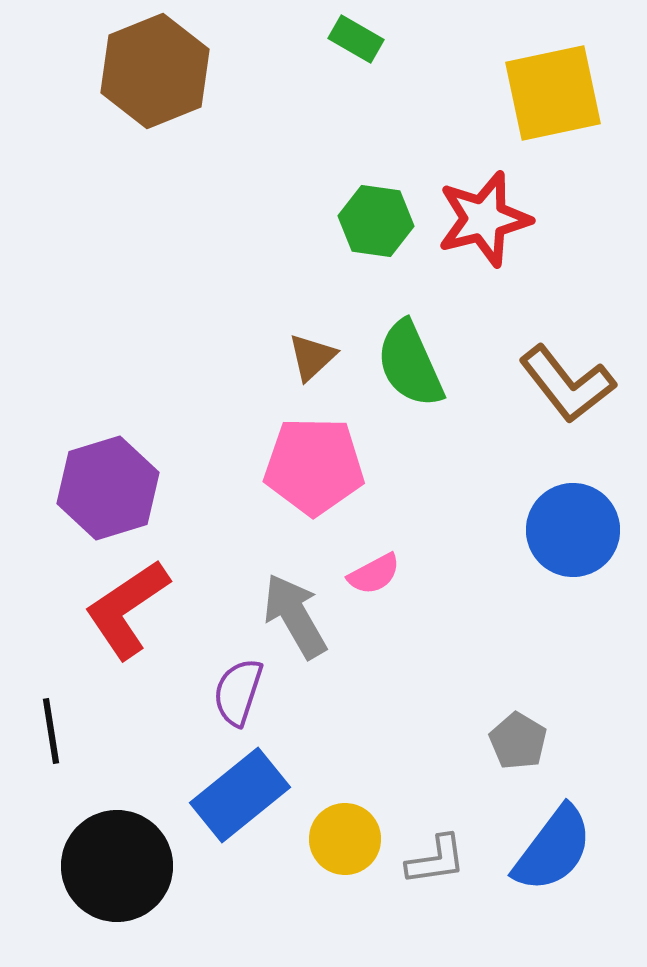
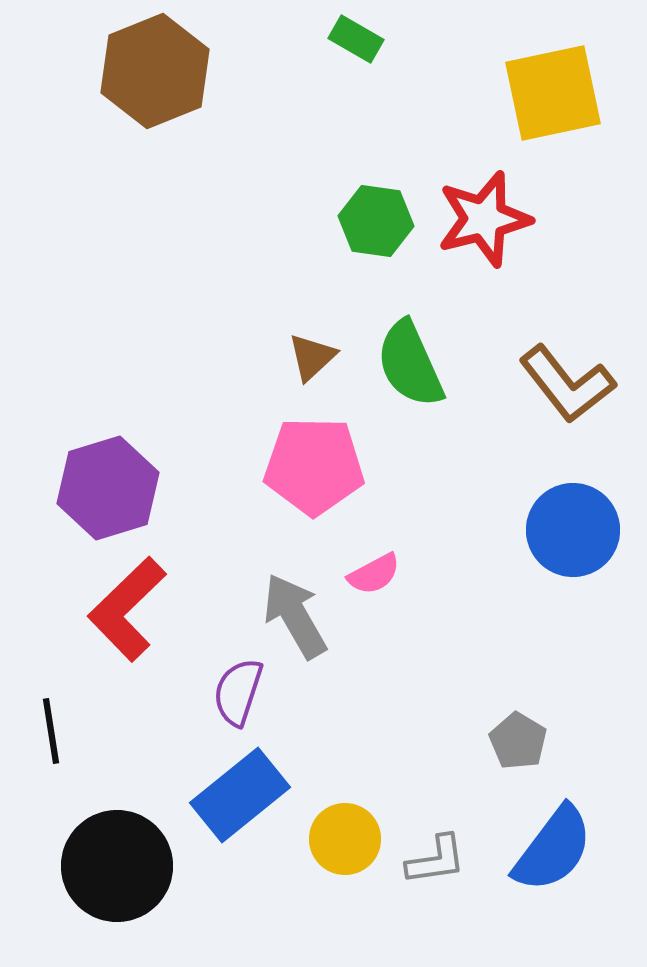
red L-shape: rotated 10 degrees counterclockwise
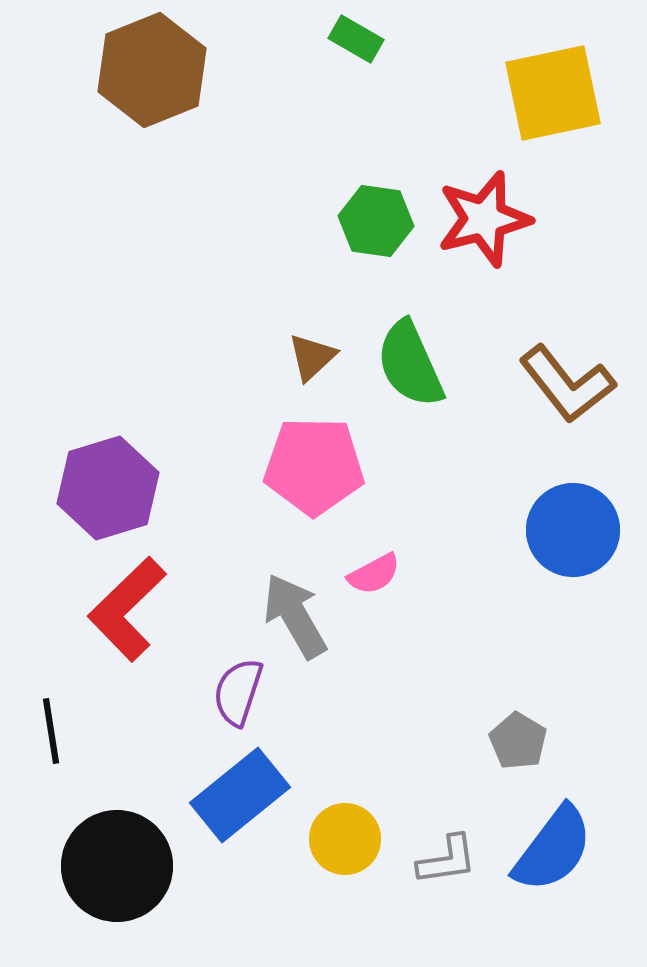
brown hexagon: moved 3 px left, 1 px up
gray L-shape: moved 11 px right
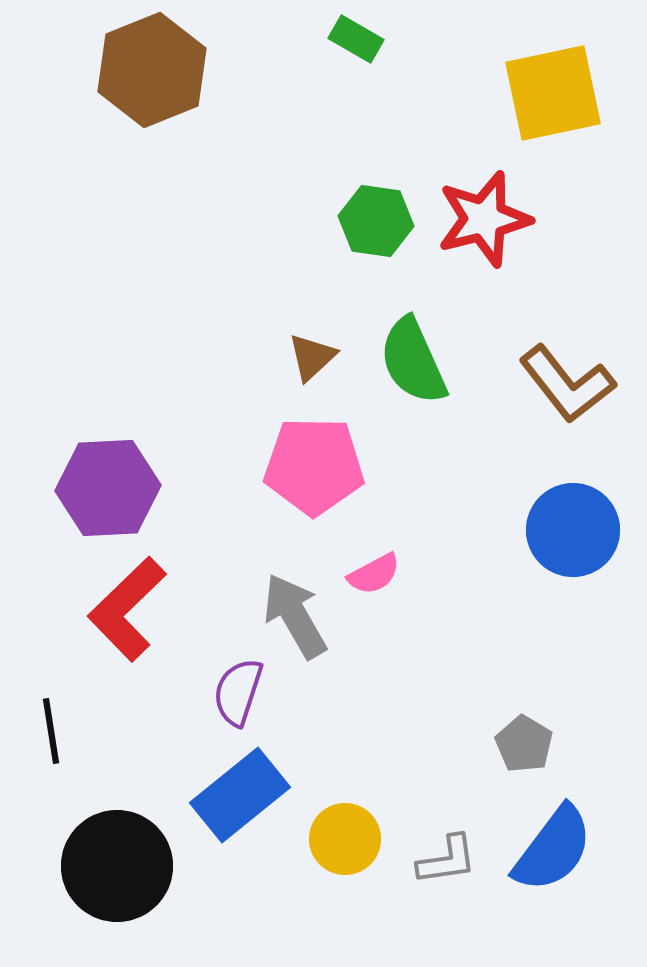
green semicircle: moved 3 px right, 3 px up
purple hexagon: rotated 14 degrees clockwise
gray pentagon: moved 6 px right, 3 px down
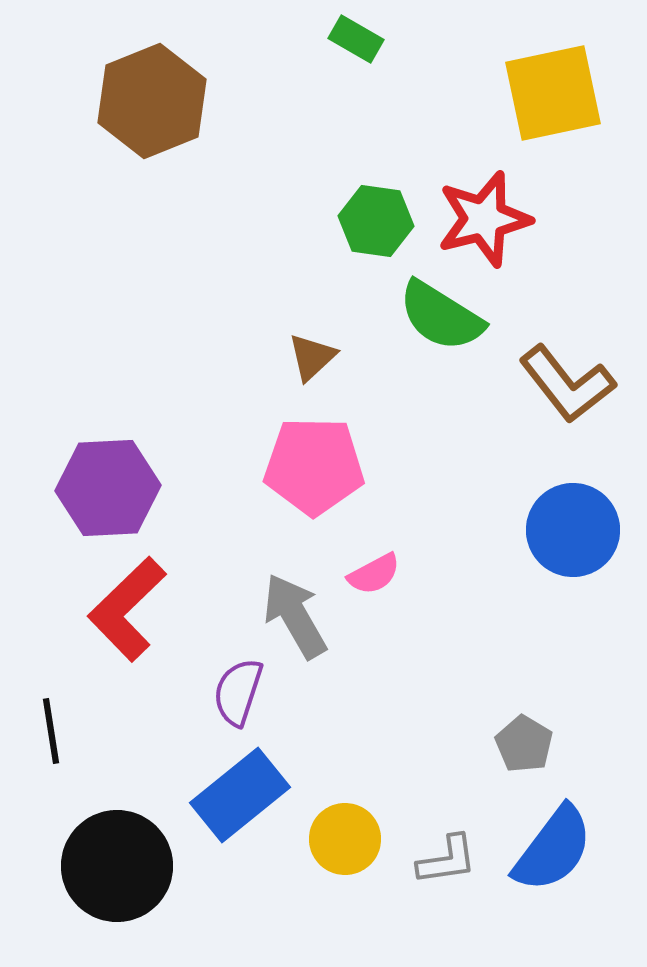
brown hexagon: moved 31 px down
green semicircle: moved 28 px right, 45 px up; rotated 34 degrees counterclockwise
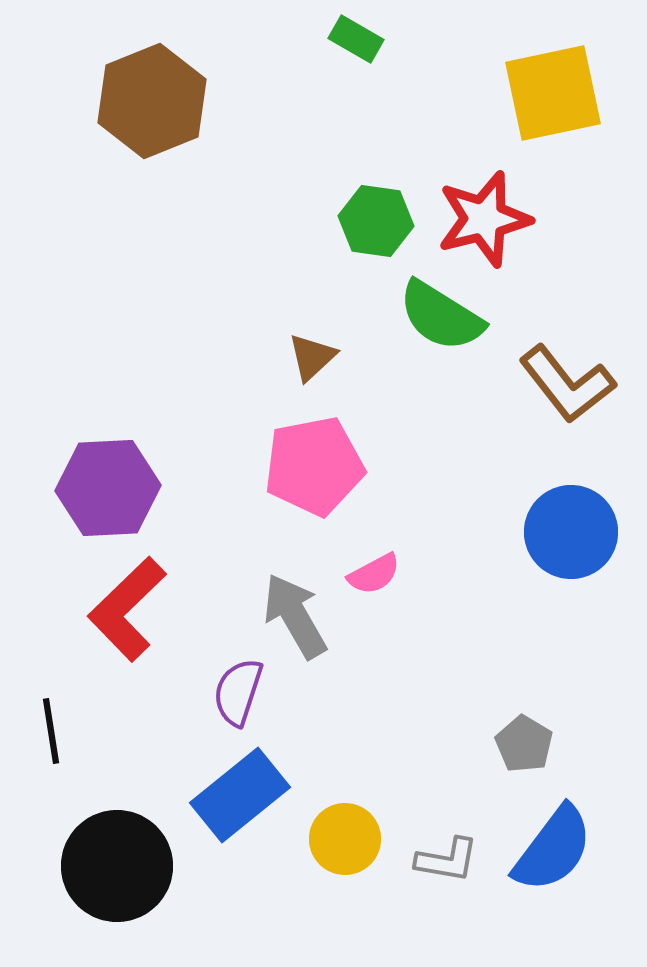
pink pentagon: rotated 12 degrees counterclockwise
blue circle: moved 2 px left, 2 px down
gray L-shape: rotated 18 degrees clockwise
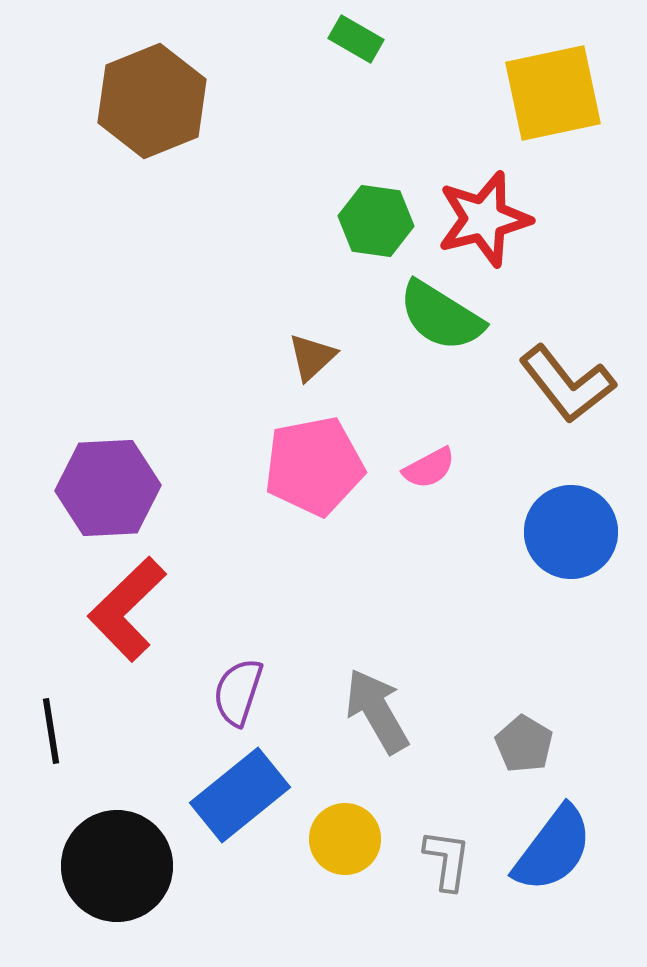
pink semicircle: moved 55 px right, 106 px up
gray arrow: moved 82 px right, 95 px down
gray L-shape: rotated 92 degrees counterclockwise
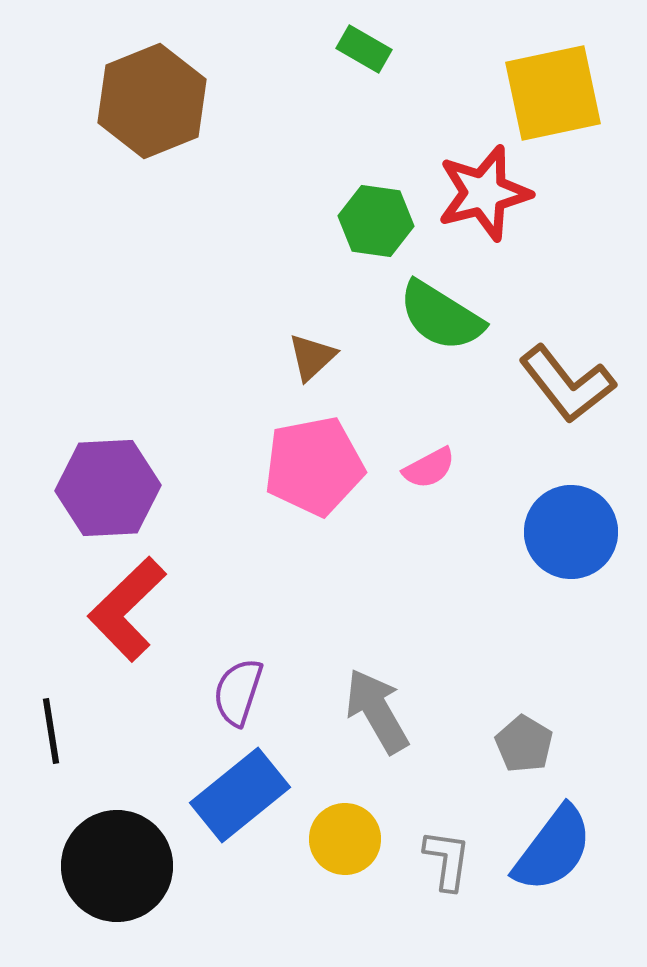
green rectangle: moved 8 px right, 10 px down
red star: moved 26 px up
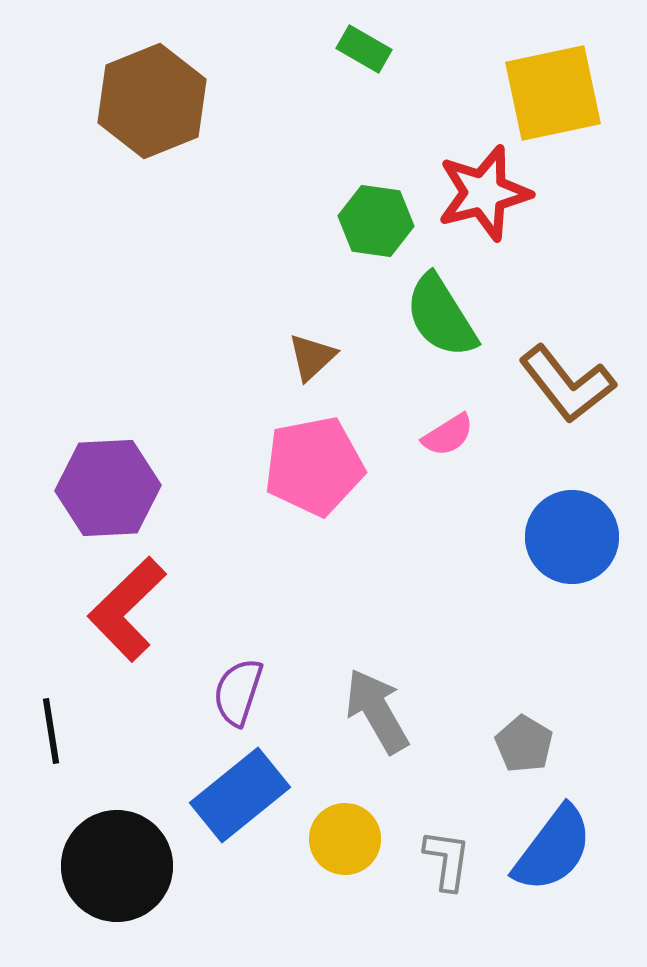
green semicircle: rotated 26 degrees clockwise
pink semicircle: moved 19 px right, 33 px up; rotated 4 degrees counterclockwise
blue circle: moved 1 px right, 5 px down
